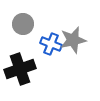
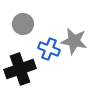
gray star: moved 1 px right, 1 px down; rotated 24 degrees clockwise
blue cross: moved 2 px left, 5 px down
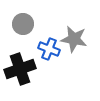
gray star: moved 2 px up
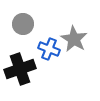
gray star: rotated 20 degrees clockwise
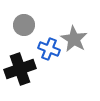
gray circle: moved 1 px right, 1 px down
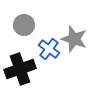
gray star: rotated 12 degrees counterclockwise
blue cross: rotated 15 degrees clockwise
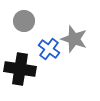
gray circle: moved 4 px up
black cross: rotated 28 degrees clockwise
